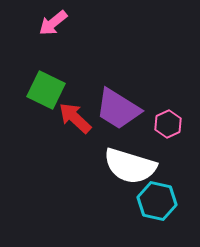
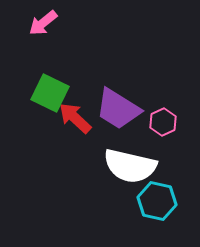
pink arrow: moved 10 px left
green square: moved 4 px right, 3 px down
pink hexagon: moved 5 px left, 2 px up
white semicircle: rotated 4 degrees counterclockwise
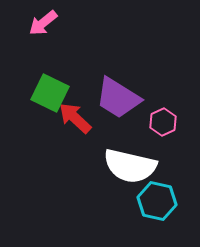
purple trapezoid: moved 11 px up
